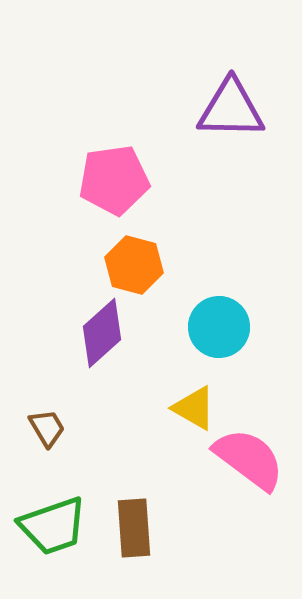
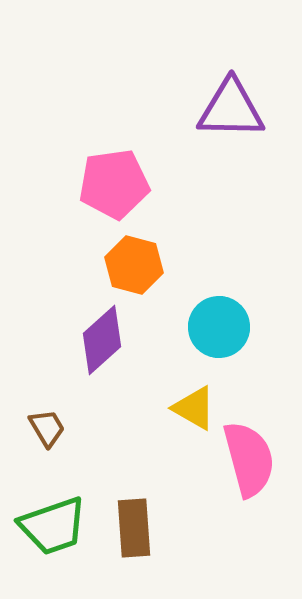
pink pentagon: moved 4 px down
purple diamond: moved 7 px down
pink semicircle: rotated 38 degrees clockwise
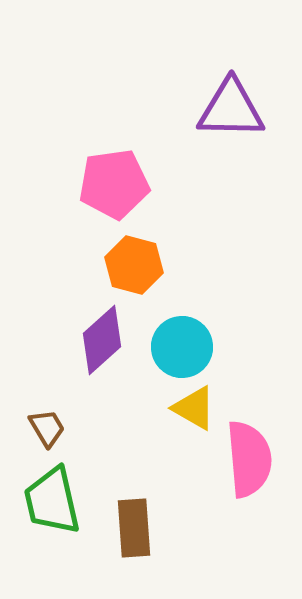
cyan circle: moved 37 px left, 20 px down
pink semicircle: rotated 10 degrees clockwise
green trapezoid: moved 1 px left, 25 px up; rotated 96 degrees clockwise
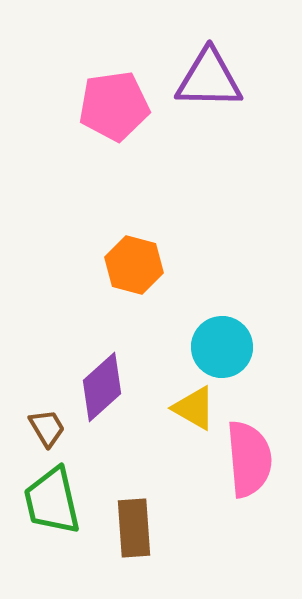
purple triangle: moved 22 px left, 30 px up
pink pentagon: moved 78 px up
purple diamond: moved 47 px down
cyan circle: moved 40 px right
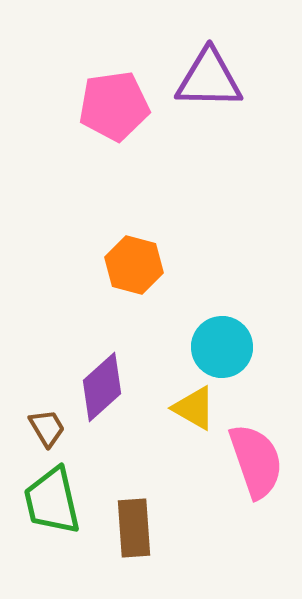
pink semicircle: moved 7 px right, 2 px down; rotated 14 degrees counterclockwise
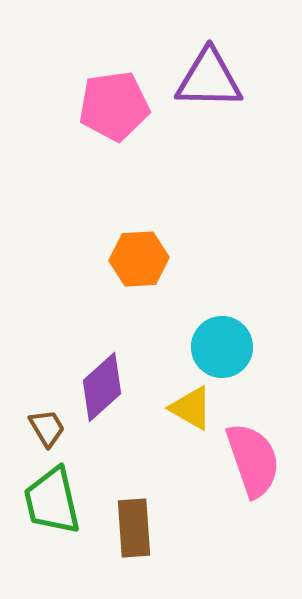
orange hexagon: moved 5 px right, 6 px up; rotated 18 degrees counterclockwise
yellow triangle: moved 3 px left
pink semicircle: moved 3 px left, 1 px up
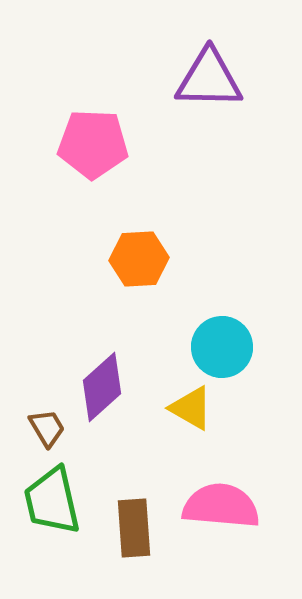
pink pentagon: moved 21 px left, 38 px down; rotated 10 degrees clockwise
pink semicircle: moved 32 px left, 46 px down; rotated 66 degrees counterclockwise
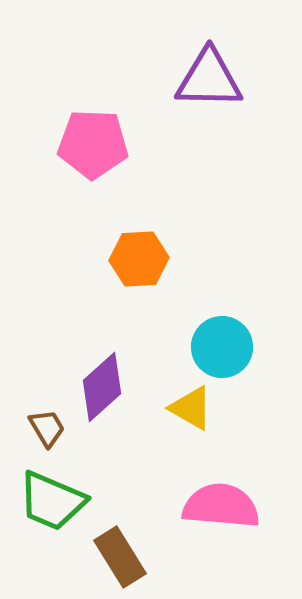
green trapezoid: rotated 54 degrees counterclockwise
brown rectangle: moved 14 px left, 29 px down; rotated 28 degrees counterclockwise
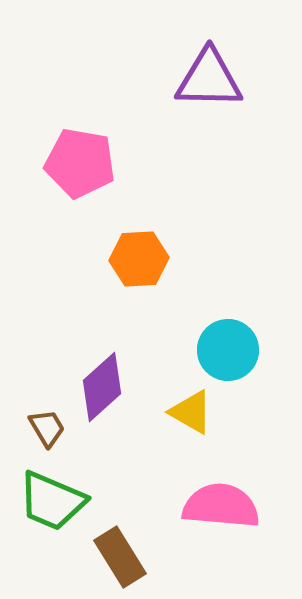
pink pentagon: moved 13 px left, 19 px down; rotated 8 degrees clockwise
cyan circle: moved 6 px right, 3 px down
yellow triangle: moved 4 px down
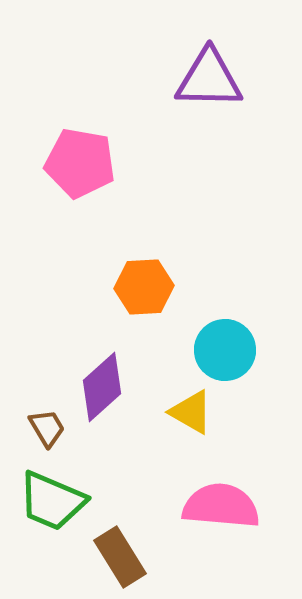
orange hexagon: moved 5 px right, 28 px down
cyan circle: moved 3 px left
